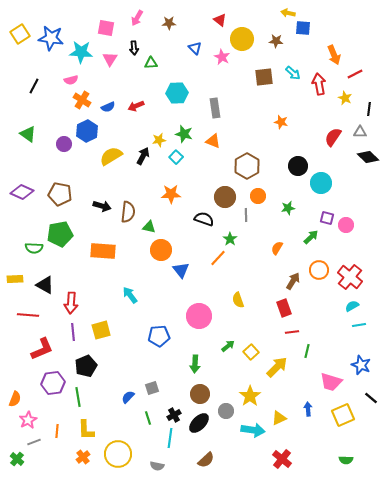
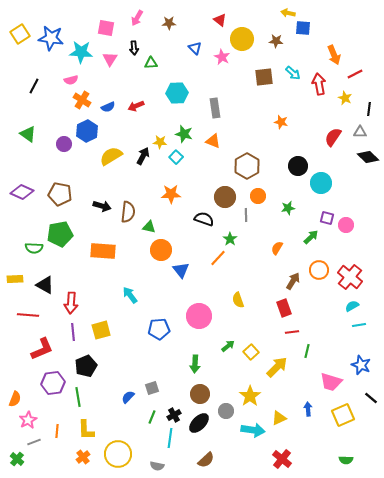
yellow star at (159, 140): moved 1 px right, 2 px down; rotated 16 degrees clockwise
blue pentagon at (159, 336): moved 7 px up
green line at (148, 418): moved 4 px right, 1 px up; rotated 40 degrees clockwise
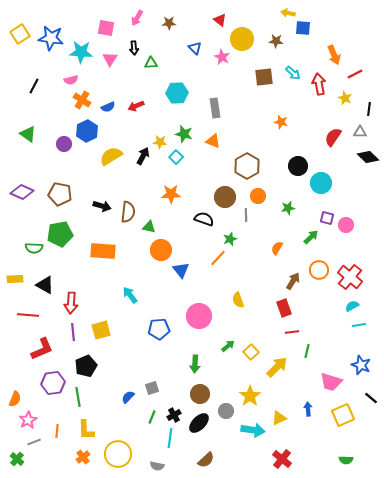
green star at (230, 239): rotated 16 degrees clockwise
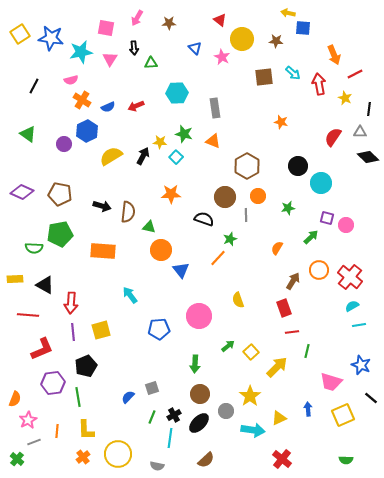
cyan star at (81, 52): rotated 15 degrees counterclockwise
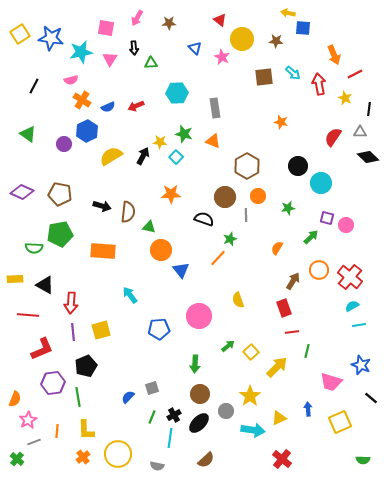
yellow square at (343, 415): moved 3 px left, 7 px down
green semicircle at (346, 460): moved 17 px right
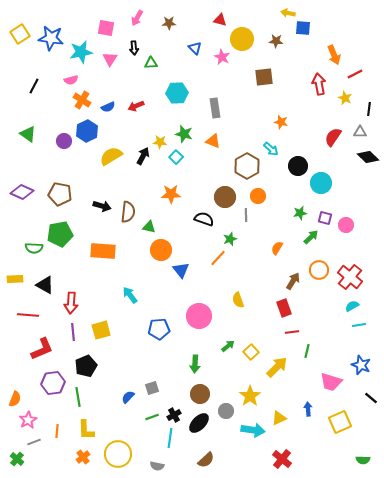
red triangle at (220, 20): rotated 24 degrees counterclockwise
cyan arrow at (293, 73): moved 22 px left, 76 px down
purple circle at (64, 144): moved 3 px up
green star at (288, 208): moved 12 px right, 5 px down
purple square at (327, 218): moved 2 px left
green line at (152, 417): rotated 48 degrees clockwise
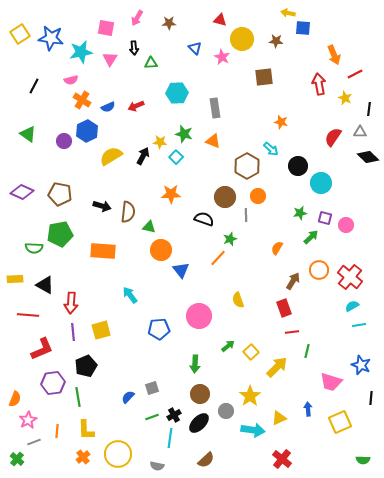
black line at (371, 398): rotated 56 degrees clockwise
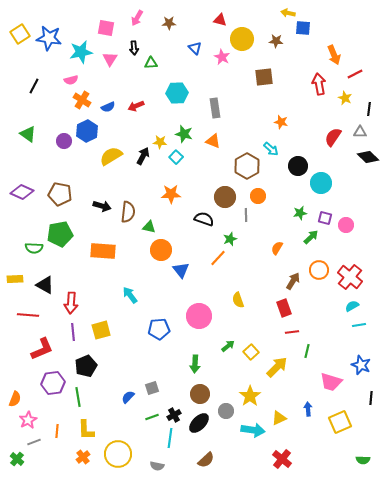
blue star at (51, 38): moved 2 px left
